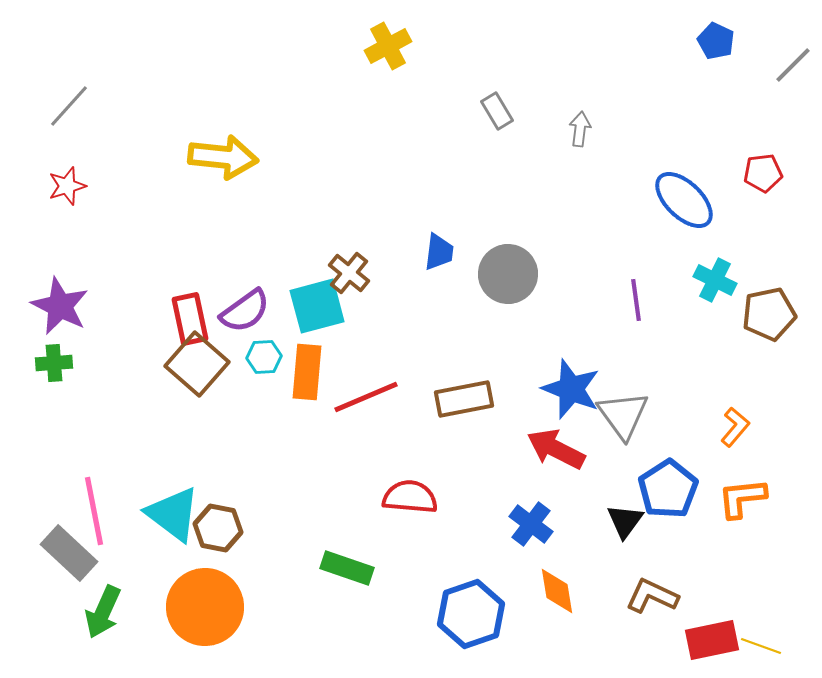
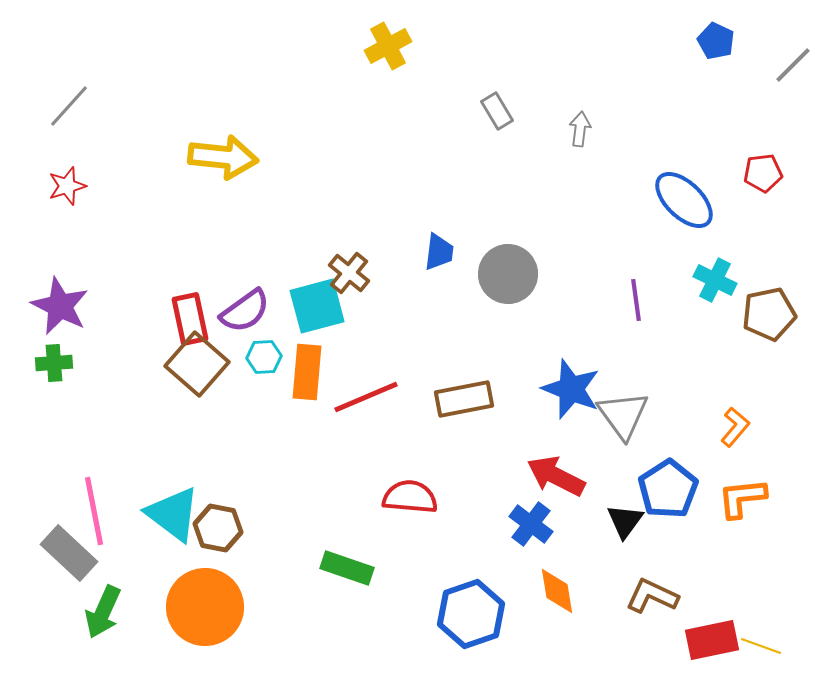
red arrow at (556, 449): moved 27 px down
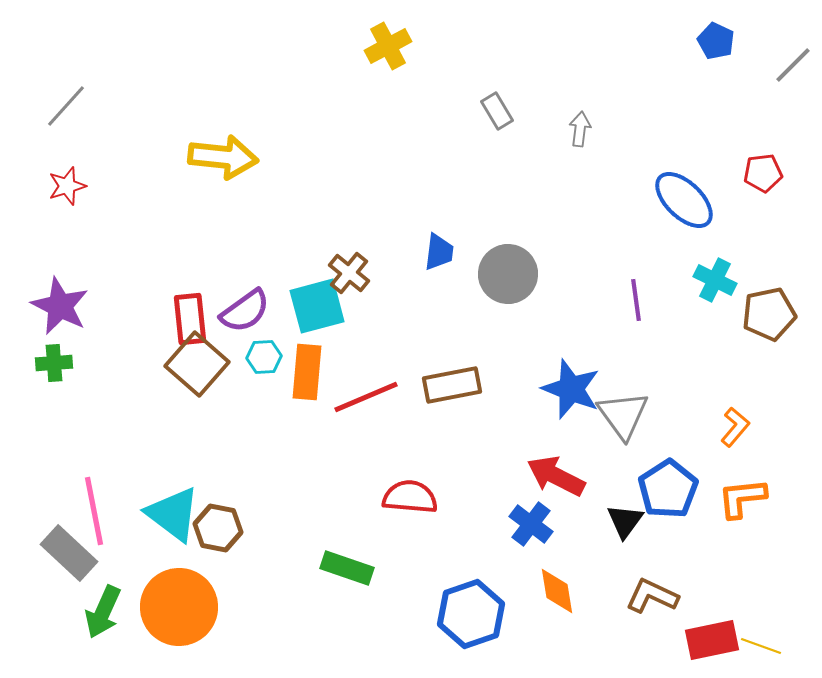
gray line at (69, 106): moved 3 px left
red rectangle at (190, 319): rotated 6 degrees clockwise
brown rectangle at (464, 399): moved 12 px left, 14 px up
orange circle at (205, 607): moved 26 px left
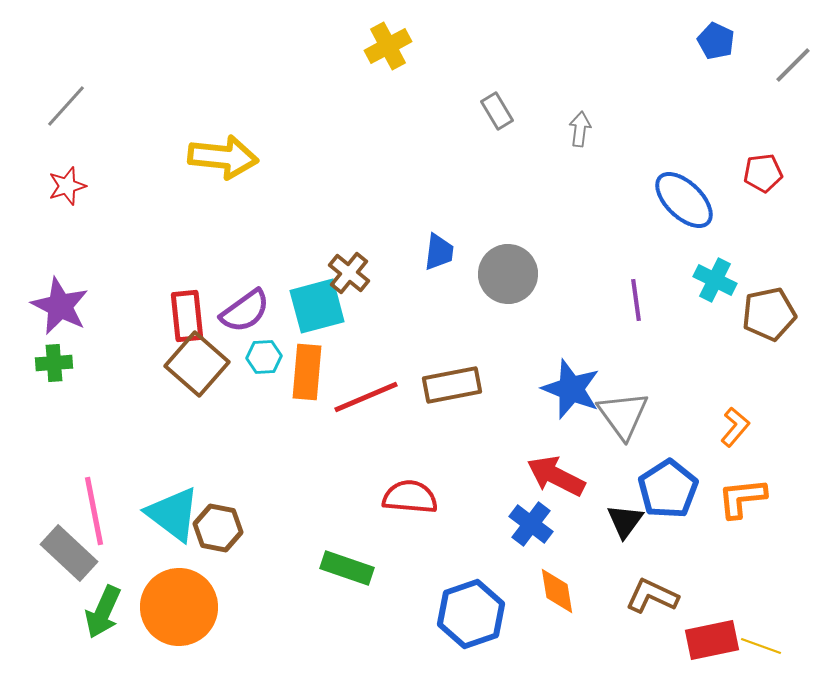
red rectangle at (190, 319): moved 3 px left, 3 px up
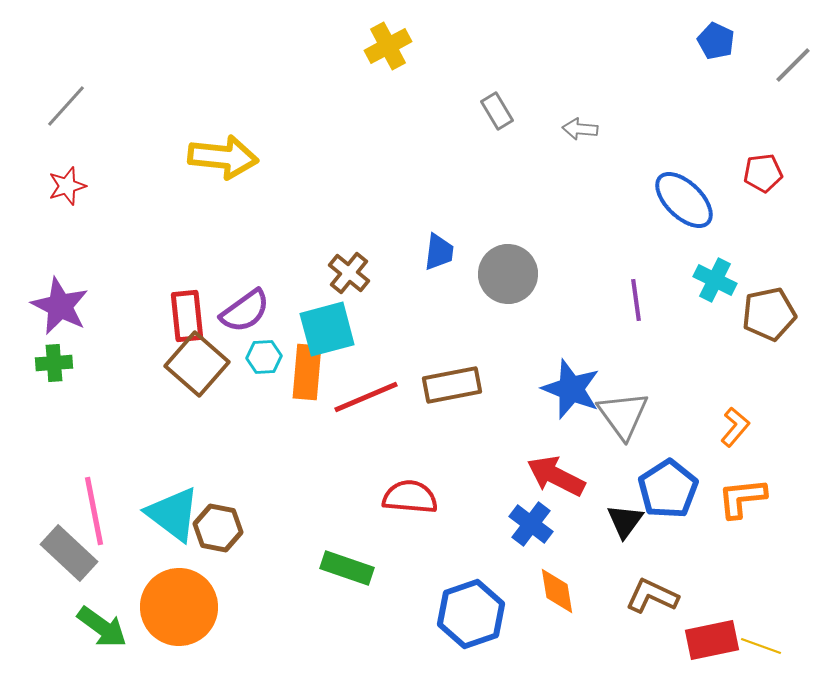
gray arrow at (580, 129): rotated 92 degrees counterclockwise
cyan square at (317, 306): moved 10 px right, 23 px down
green arrow at (103, 612): moved 1 px left, 15 px down; rotated 78 degrees counterclockwise
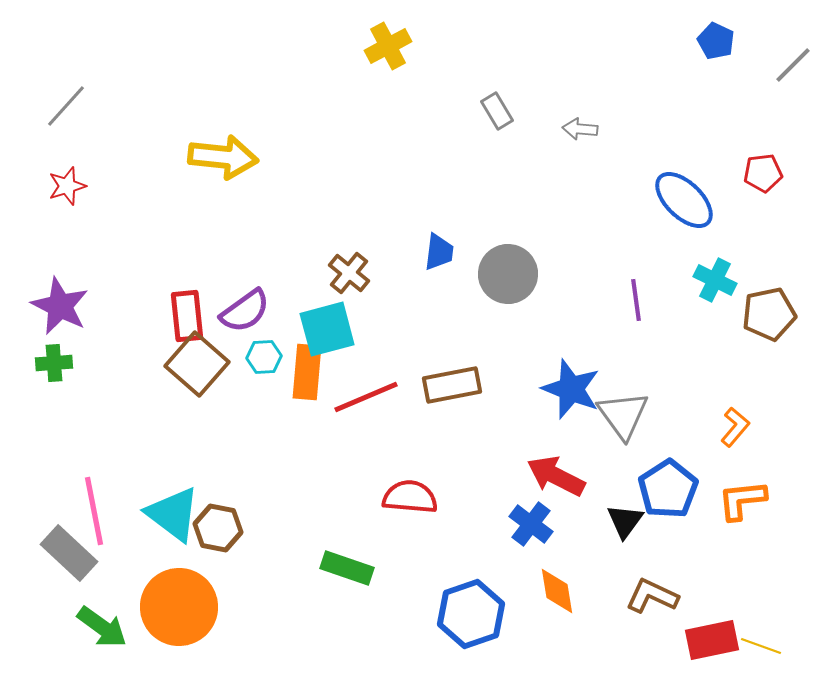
orange L-shape at (742, 498): moved 2 px down
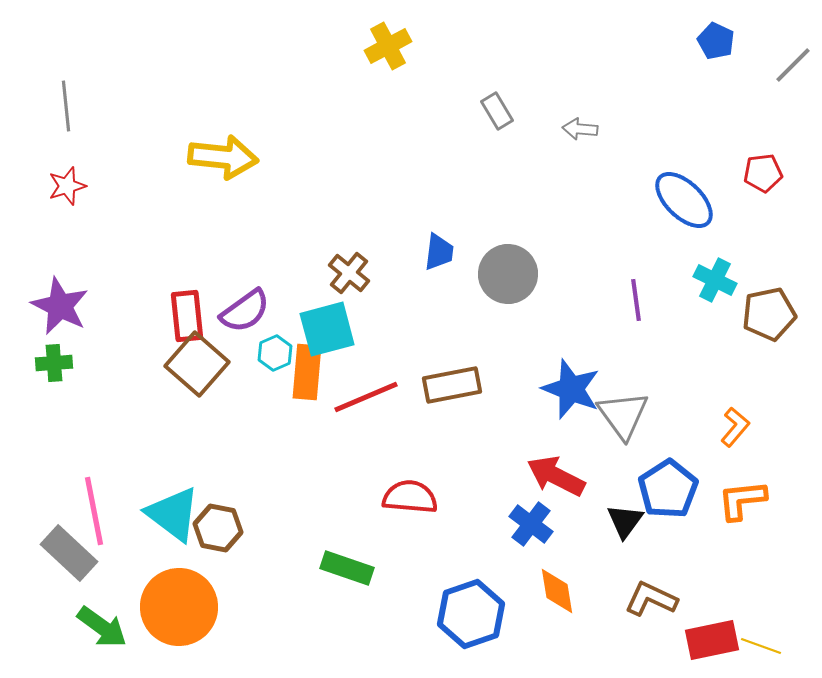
gray line at (66, 106): rotated 48 degrees counterclockwise
cyan hexagon at (264, 357): moved 11 px right, 4 px up; rotated 20 degrees counterclockwise
brown L-shape at (652, 596): moved 1 px left, 3 px down
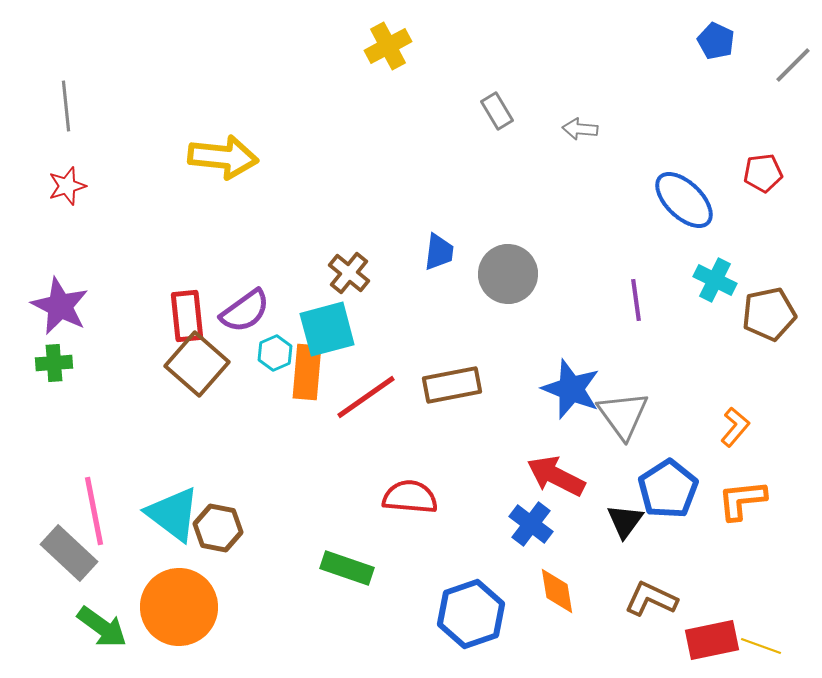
red line at (366, 397): rotated 12 degrees counterclockwise
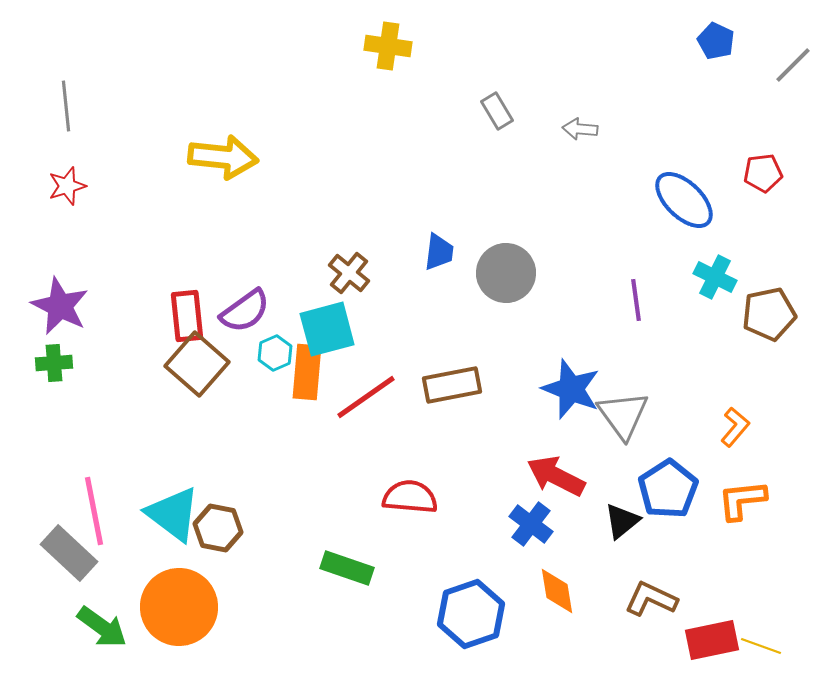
yellow cross at (388, 46): rotated 36 degrees clockwise
gray circle at (508, 274): moved 2 px left, 1 px up
cyan cross at (715, 280): moved 3 px up
black triangle at (625, 521): moved 3 px left; rotated 15 degrees clockwise
